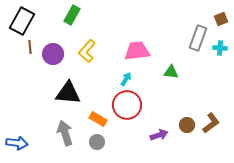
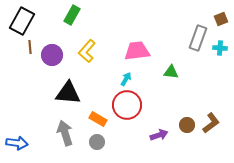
purple circle: moved 1 px left, 1 px down
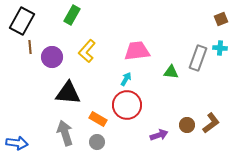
gray rectangle: moved 20 px down
purple circle: moved 2 px down
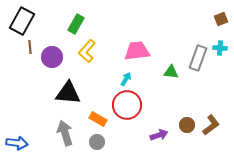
green rectangle: moved 4 px right, 9 px down
brown L-shape: moved 2 px down
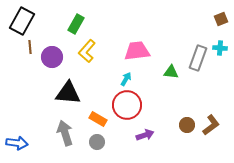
purple arrow: moved 14 px left
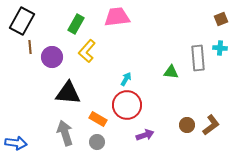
pink trapezoid: moved 20 px left, 34 px up
gray rectangle: rotated 25 degrees counterclockwise
blue arrow: moved 1 px left
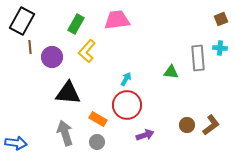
pink trapezoid: moved 3 px down
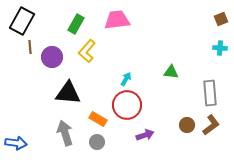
gray rectangle: moved 12 px right, 35 px down
